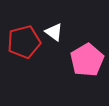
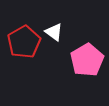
red pentagon: rotated 16 degrees counterclockwise
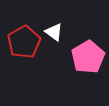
pink pentagon: moved 1 px right, 3 px up
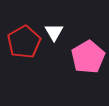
white triangle: rotated 24 degrees clockwise
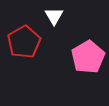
white triangle: moved 16 px up
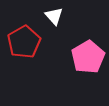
white triangle: rotated 12 degrees counterclockwise
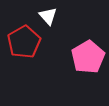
white triangle: moved 6 px left
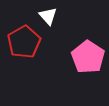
pink pentagon: rotated 8 degrees counterclockwise
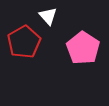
pink pentagon: moved 5 px left, 9 px up
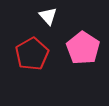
red pentagon: moved 8 px right, 12 px down
